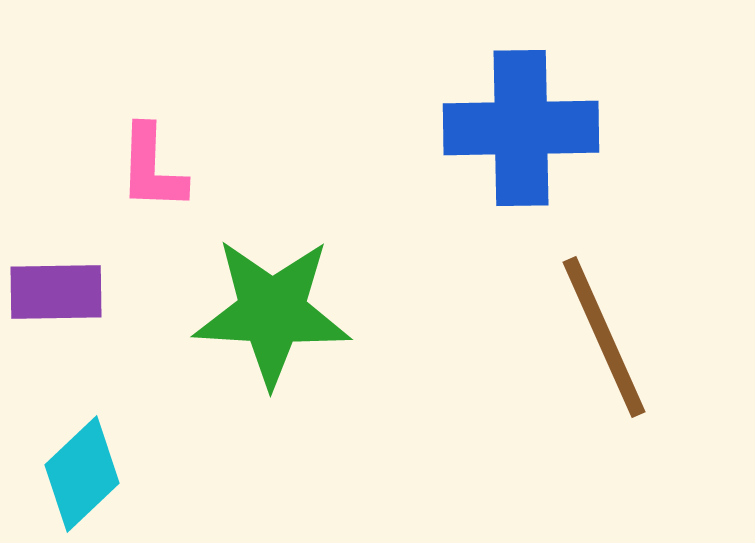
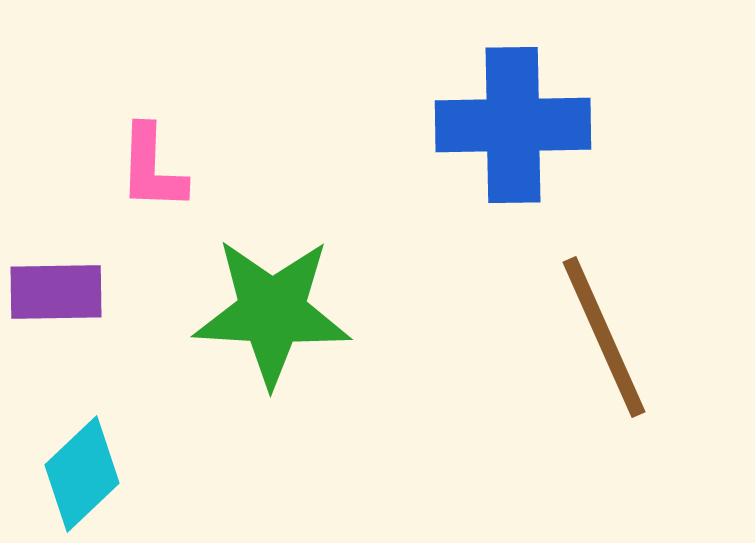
blue cross: moved 8 px left, 3 px up
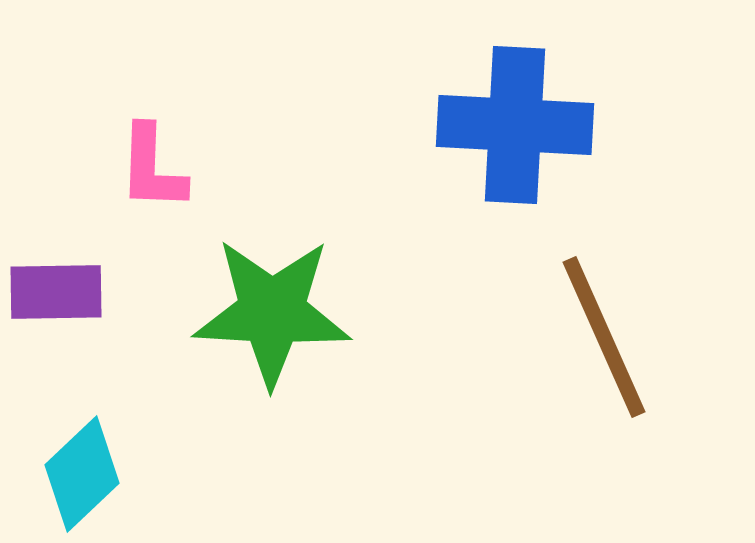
blue cross: moved 2 px right; rotated 4 degrees clockwise
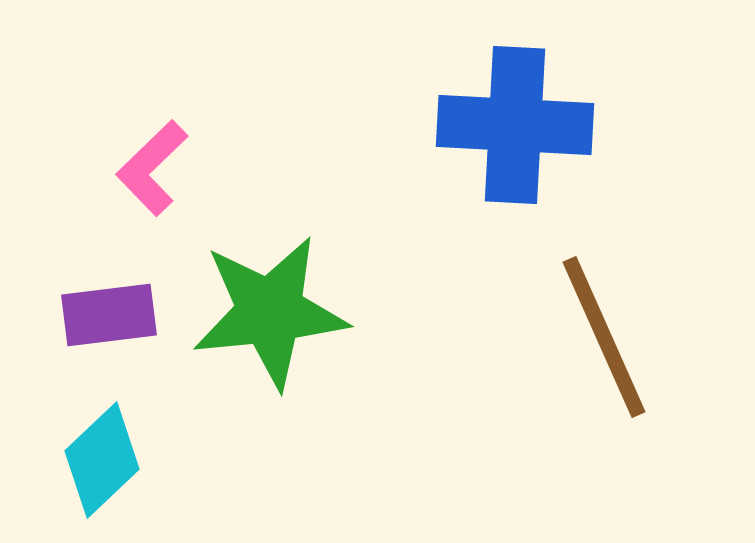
pink L-shape: rotated 44 degrees clockwise
purple rectangle: moved 53 px right, 23 px down; rotated 6 degrees counterclockwise
green star: moved 2 px left; rotated 9 degrees counterclockwise
cyan diamond: moved 20 px right, 14 px up
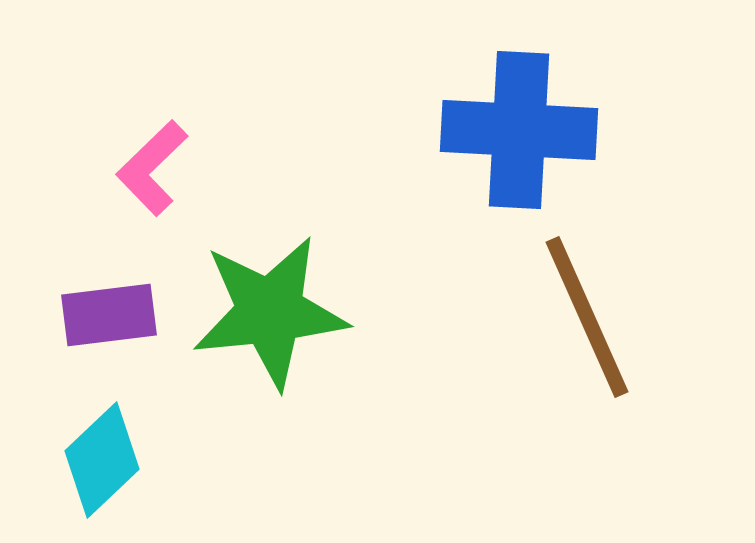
blue cross: moved 4 px right, 5 px down
brown line: moved 17 px left, 20 px up
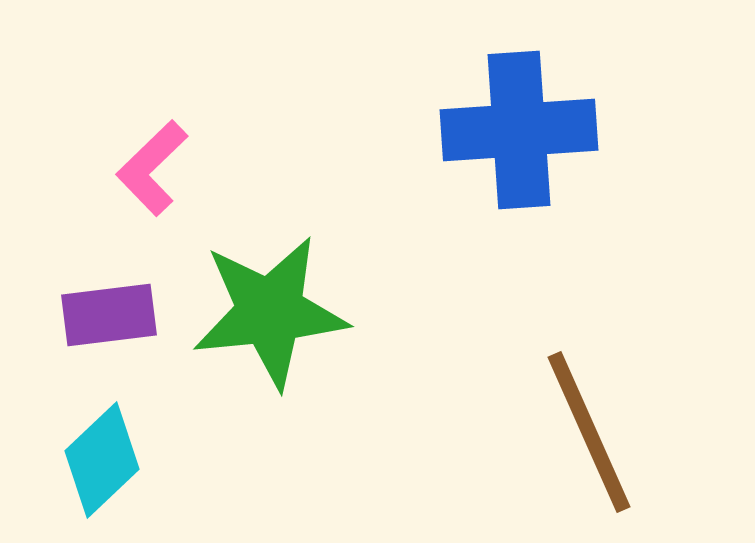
blue cross: rotated 7 degrees counterclockwise
brown line: moved 2 px right, 115 px down
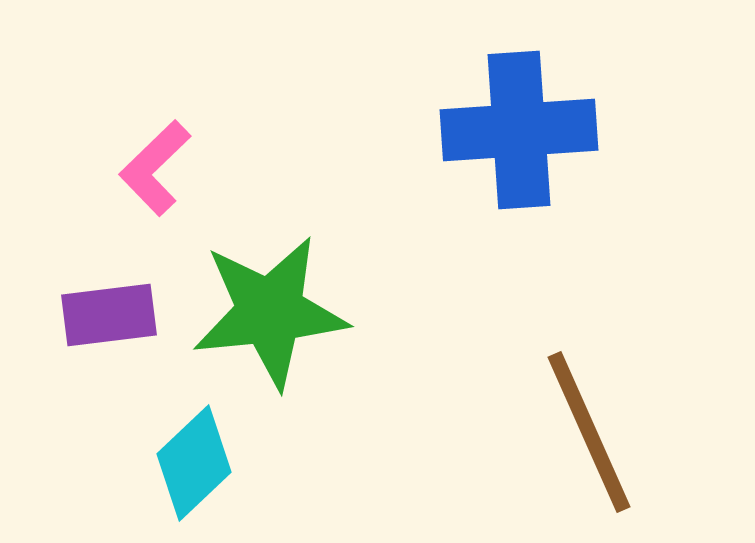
pink L-shape: moved 3 px right
cyan diamond: moved 92 px right, 3 px down
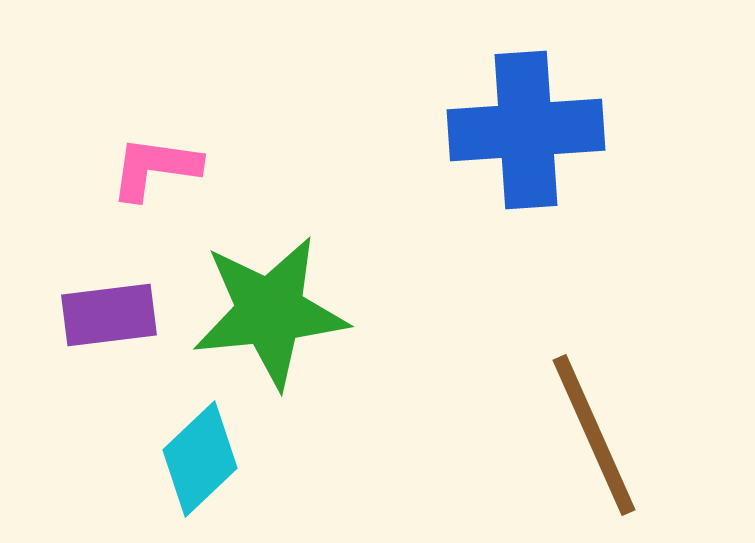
blue cross: moved 7 px right
pink L-shape: rotated 52 degrees clockwise
brown line: moved 5 px right, 3 px down
cyan diamond: moved 6 px right, 4 px up
